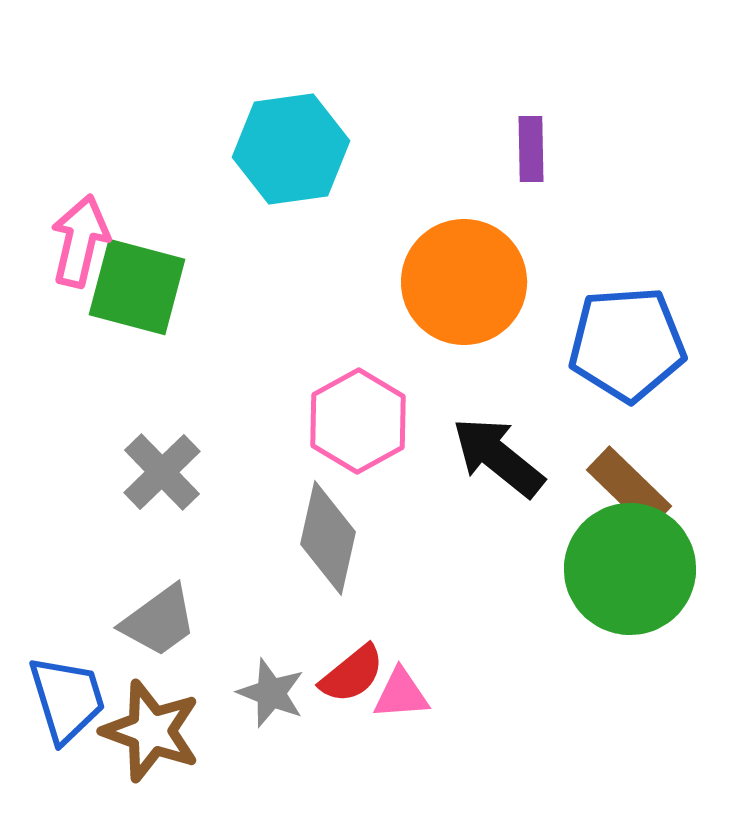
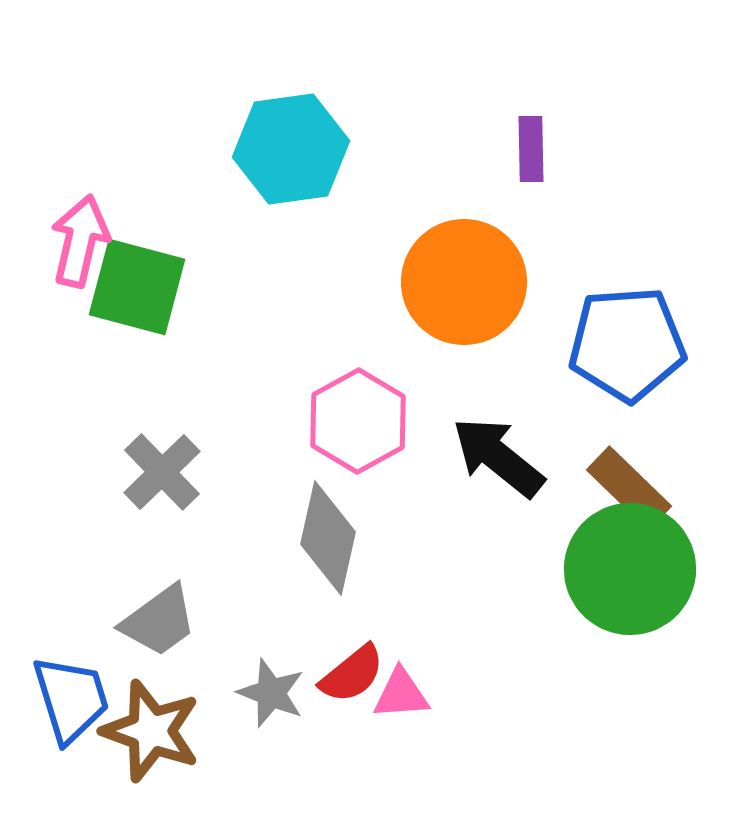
blue trapezoid: moved 4 px right
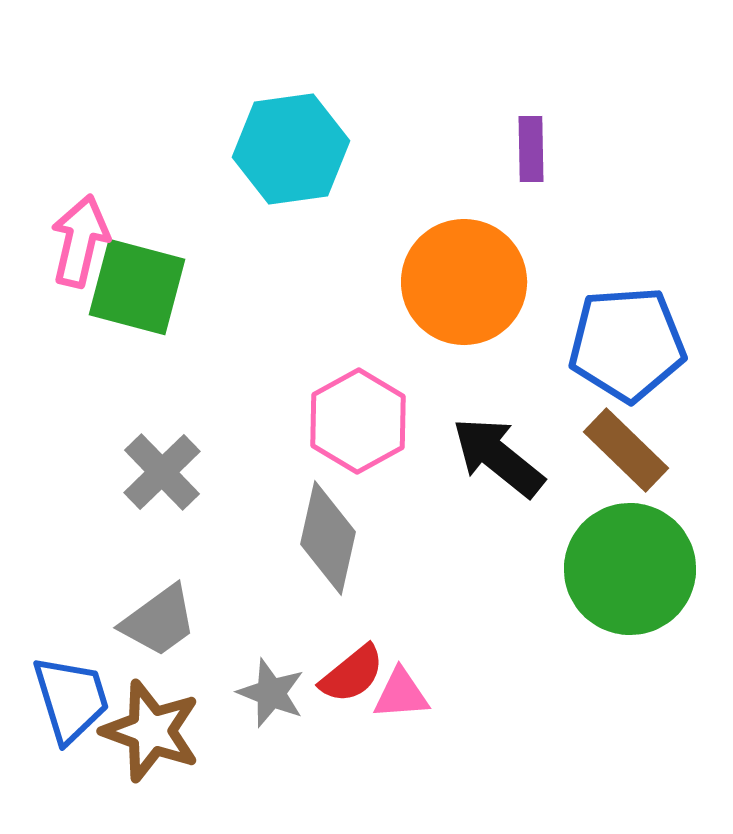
brown rectangle: moved 3 px left, 38 px up
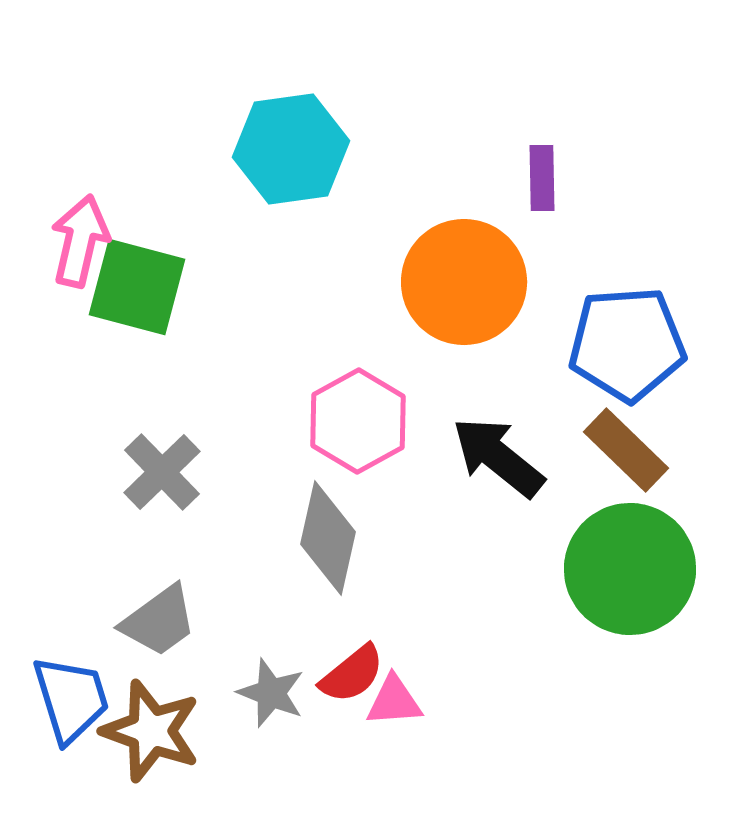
purple rectangle: moved 11 px right, 29 px down
pink triangle: moved 7 px left, 7 px down
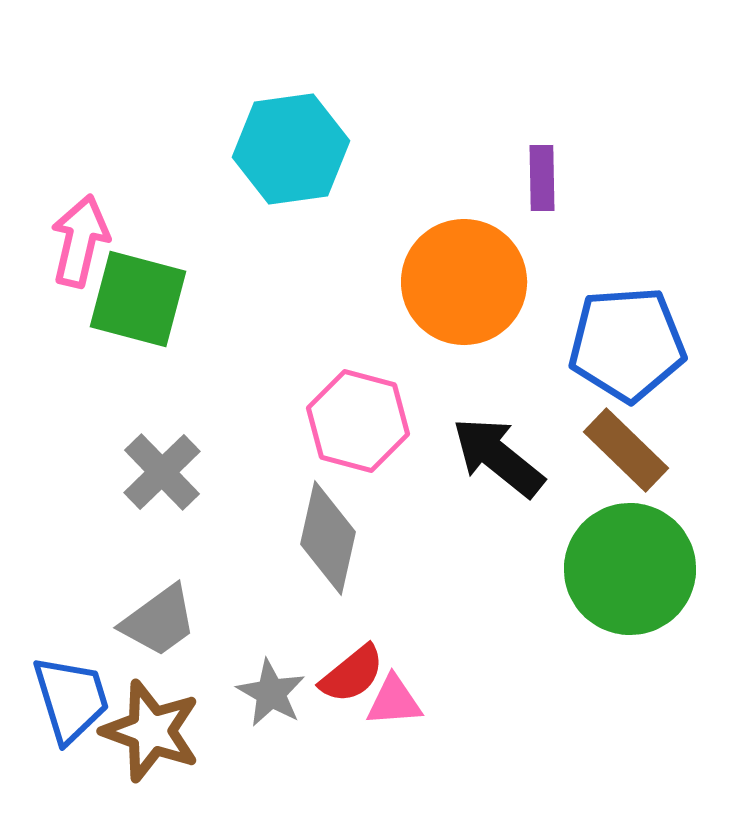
green square: moved 1 px right, 12 px down
pink hexagon: rotated 16 degrees counterclockwise
gray star: rotated 8 degrees clockwise
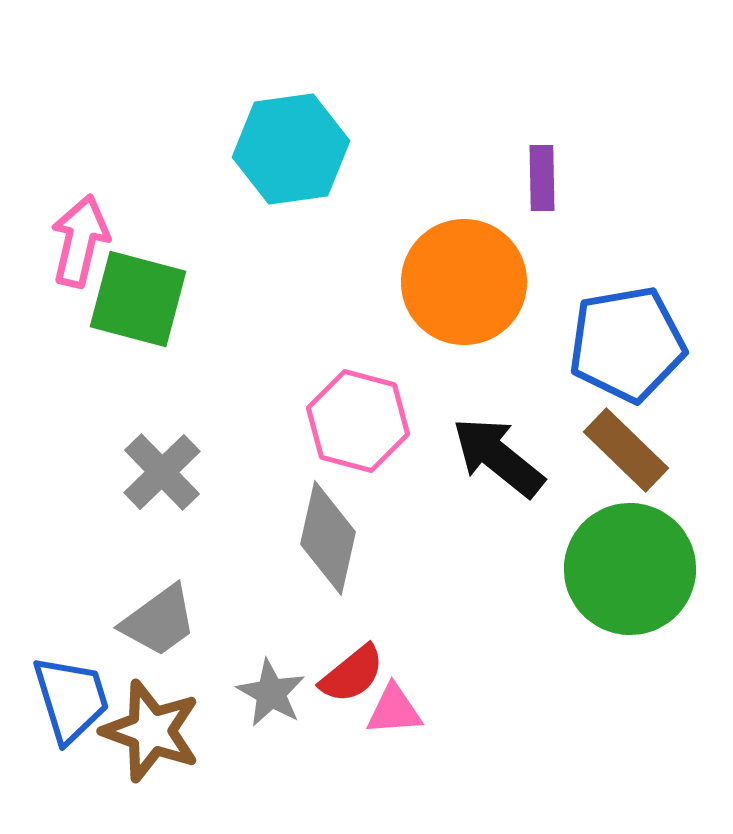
blue pentagon: rotated 6 degrees counterclockwise
pink triangle: moved 9 px down
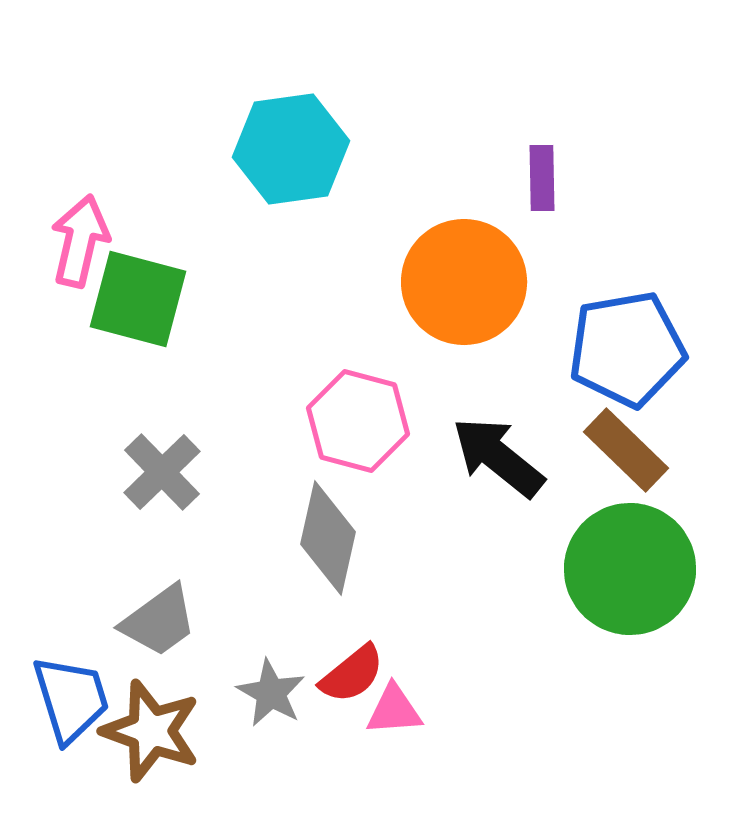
blue pentagon: moved 5 px down
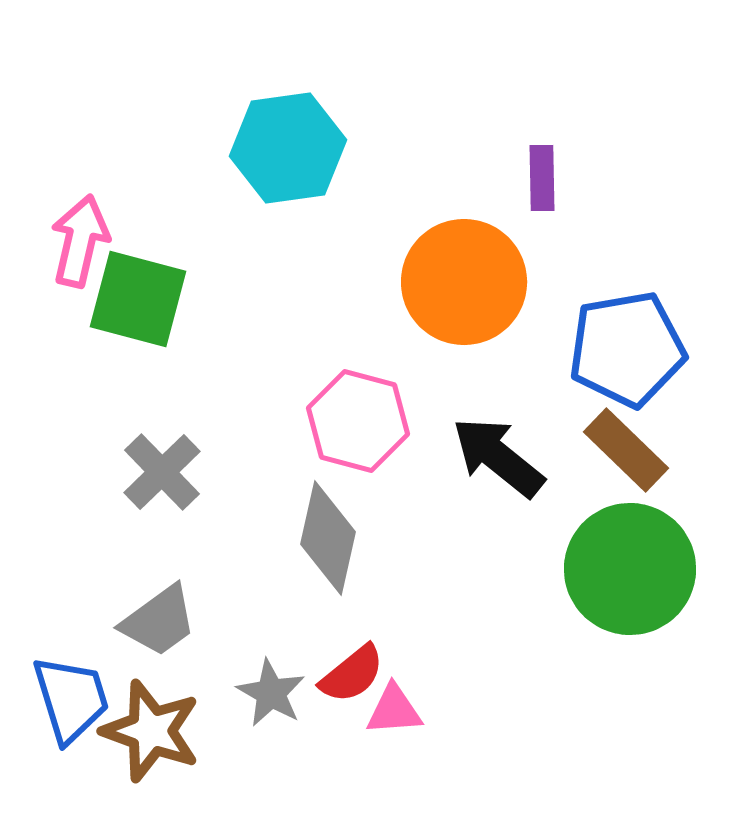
cyan hexagon: moved 3 px left, 1 px up
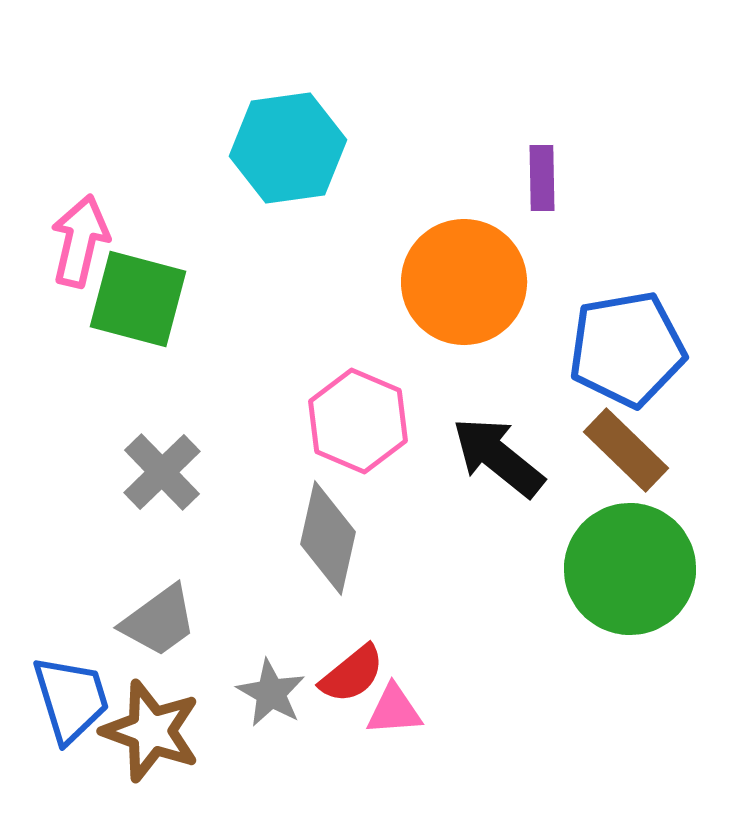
pink hexagon: rotated 8 degrees clockwise
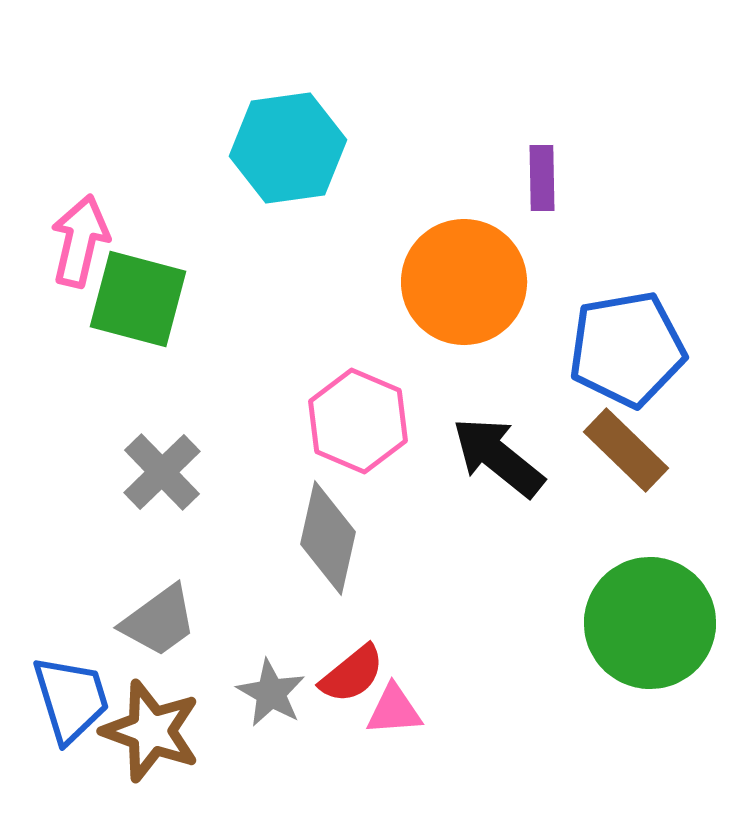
green circle: moved 20 px right, 54 px down
